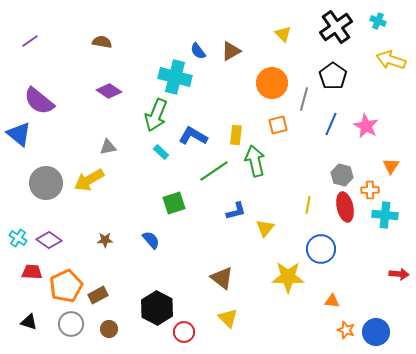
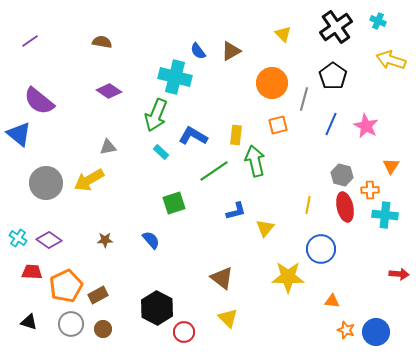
brown circle at (109, 329): moved 6 px left
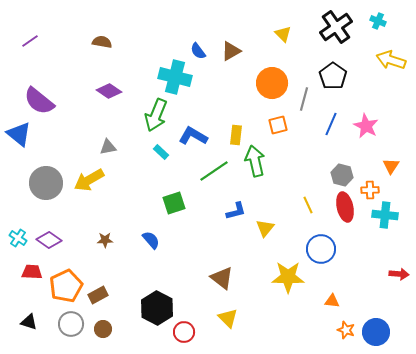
yellow line at (308, 205): rotated 36 degrees counterclockwise
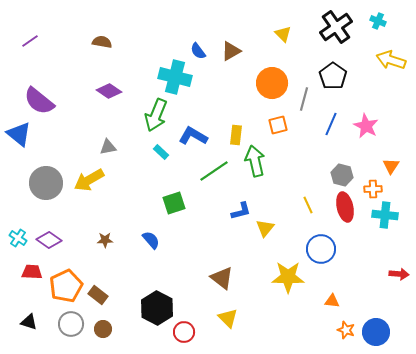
orange cross at (370, 190): moved 3 px right, 1 px up
blue L-shape at (236, 211): moved 5 px right
brown rectangle at (98, 295): rotated 66 degrees clockwise
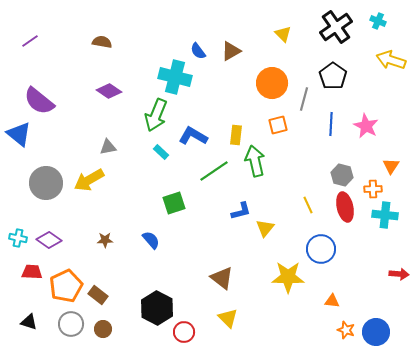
blue line at (331, 124): rotated 20 degrees counterclockwise
cyan cross at (18, 238): rotated 24 degrees counterclockwise
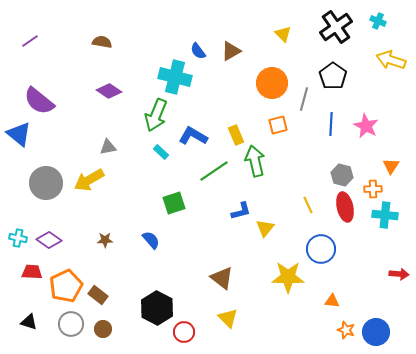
yellow rectangle at (236, 135): rotated 30 degrees counterclockwise
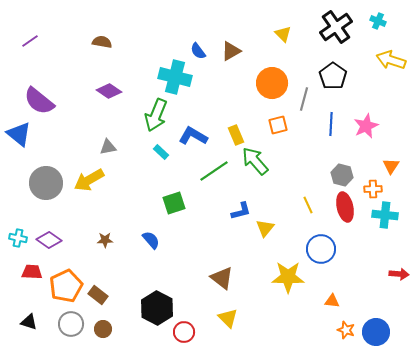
pink star at (366, 126): rotated 20 degrees clockwise
green arrow at (255, 161): rotated 28 degrees counterclockwise
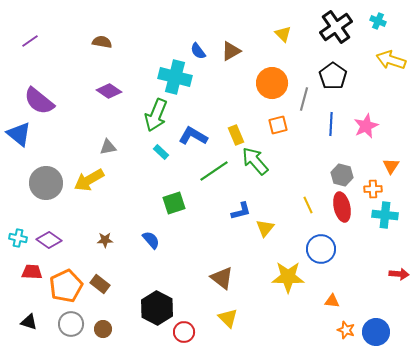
red ellipse at (345, 207): moved 3 px left
brown rectangle at (98, 295): moved 2 px right, 11 px up
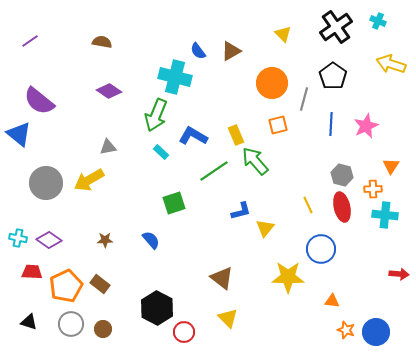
yellow arrow at (391, 60): moved 4 px down
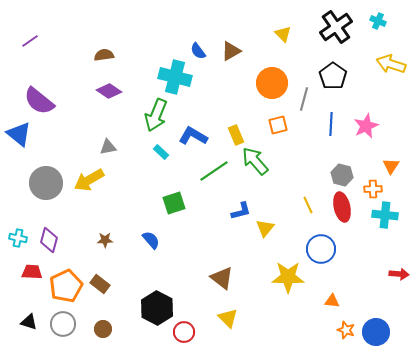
brown semicircle at (102, 42): moved 2 px right, 13 px down; rotated 18 degrees counterclockwise
purple diamond at (49, 240): rotated 70 degrees clockwise
gray circle at (71, 324): moved 8 px left
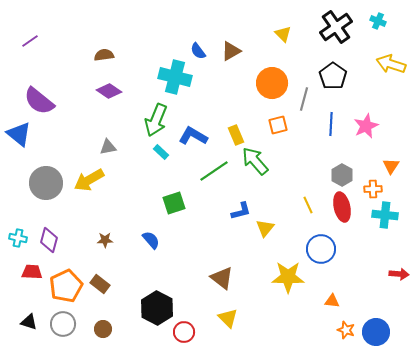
green arrow at (156, 115): moved 5 px down
gray hexagon at (342, 175): rotated 15 degrees clockwise
